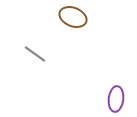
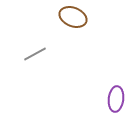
gray line: rotated 65 degrees counterclockwise
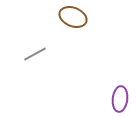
purple ellipse: moved 4 px right
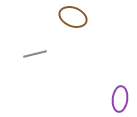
gray line: rotated 15 degrees clockwise
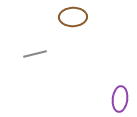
brown ellipse: rotated 24 degrees counterclockwise
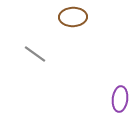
gray line: rotated 50 degrees clockwise
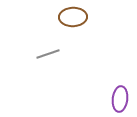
gray line: moved 13 px right; rotated 55 degrees counterclockwise
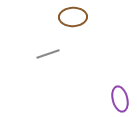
purple ellipse: rotated 20 degrees counterclockwise
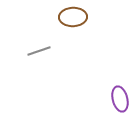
gray line: moved 9 px left, 3 px up
